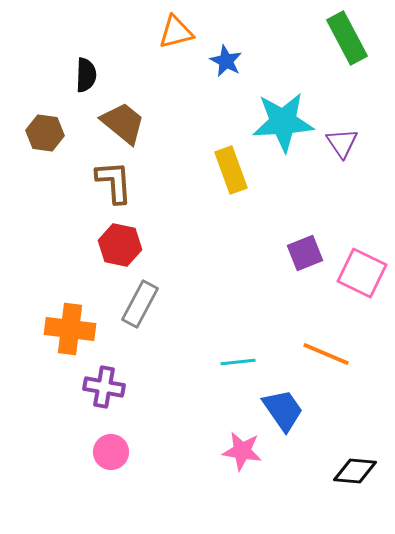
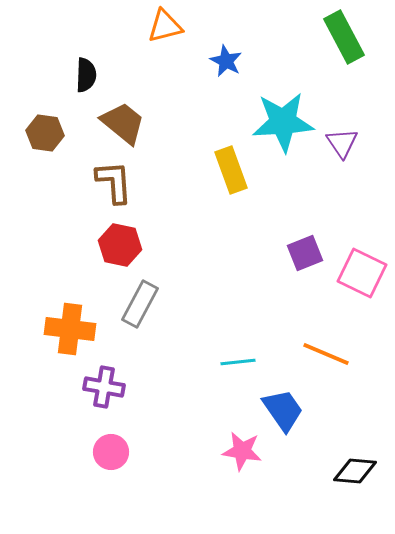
orange triangle: moved 11 px left, 6 px up
green rectangle: moved 3 px left, 1 px up
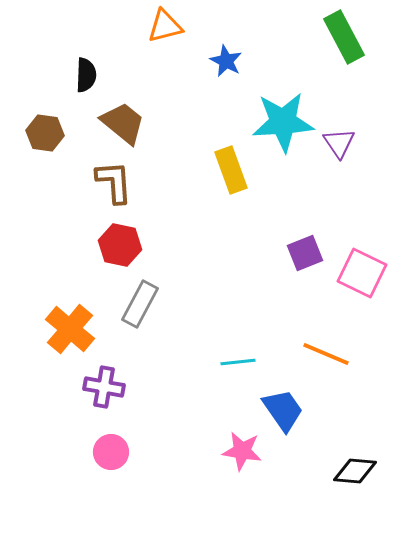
purple triangle: moved 3 px left
orange cross: rotated 33 degrees clockwise
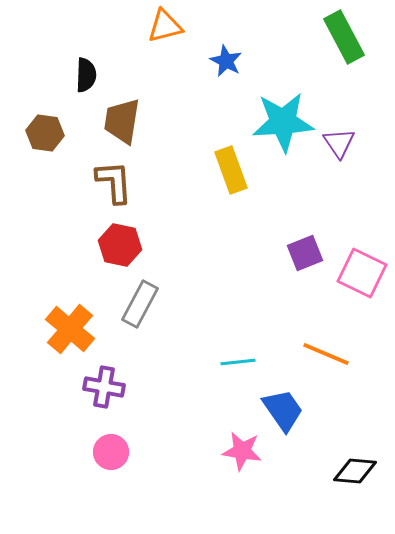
brown trapezoid: moved 1 px left, 2 px up; rotated 120 degrees counterclockwise
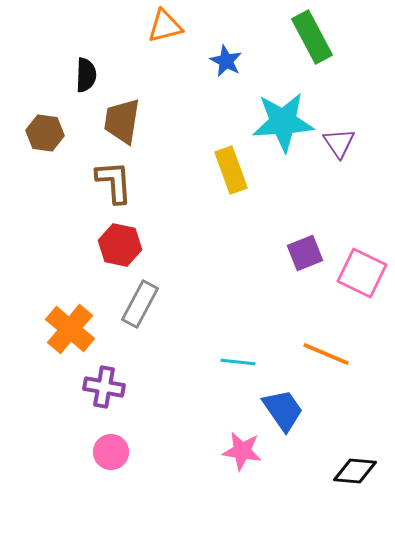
green rectangle: moved 32 px left
cyan line: rotated 12 degrees clockwise
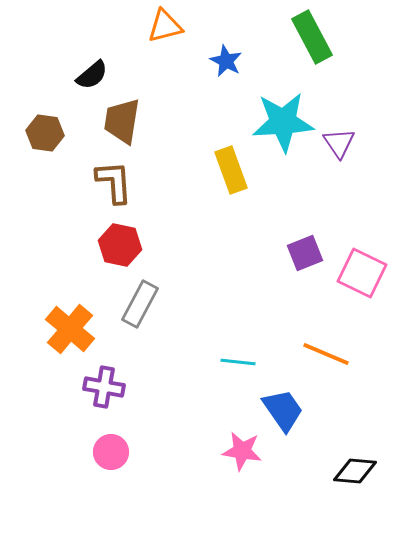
black semicircle: moved 6 px right; rotated 48 degrees clockwise
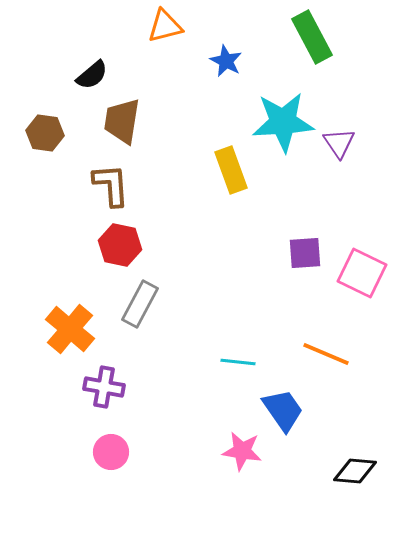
brown L-shape: moved 3 px left, 3 px down
purple square: rotated 18 degrees clockwise
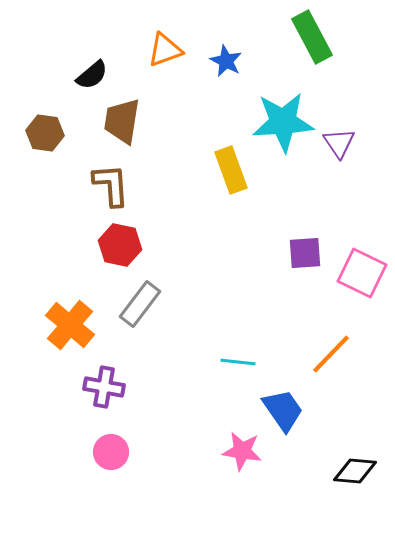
orange triangle: moved 24 px down; rotated 6 degrees counterclockwise
gray rectangle: rotated 9 degrees clockwise
orange cross: moved 4 px up
orange line: moved 5 px right; rotated 69 degrees counterclockwise
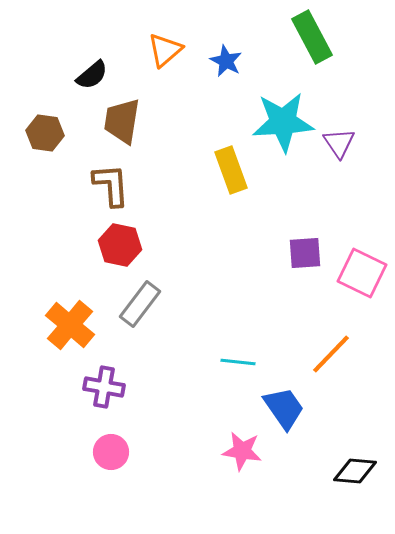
orange triangle: rotated 21 degrees counterclockwise
blue trapezoid: moved 1 px right, 2 px up
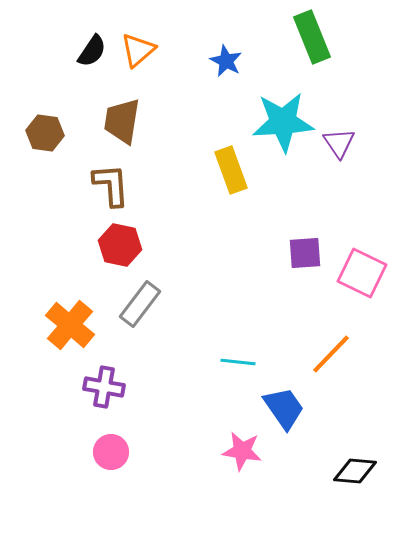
green rectangle: rotated 6 degrees clockwise
orange triangle: moved 27 px left
black semicircle: moved 24 px up; rotated 16 degrees counterclockwise
